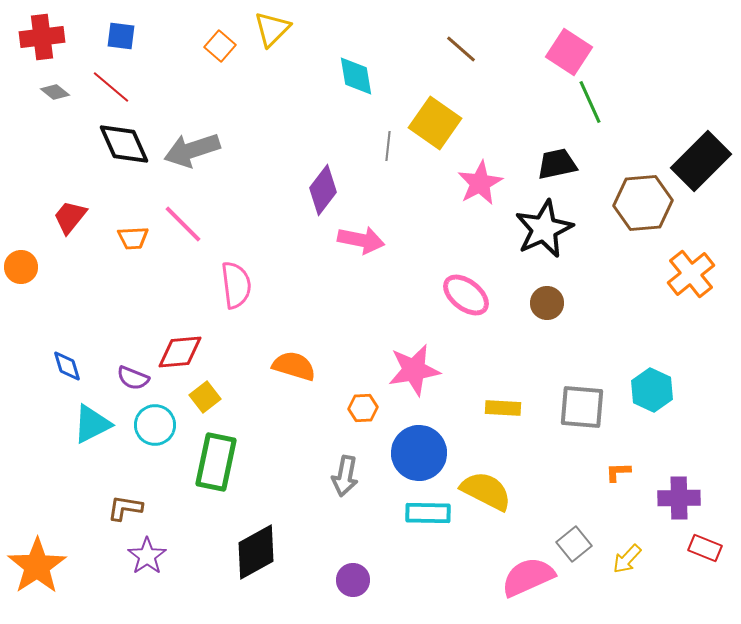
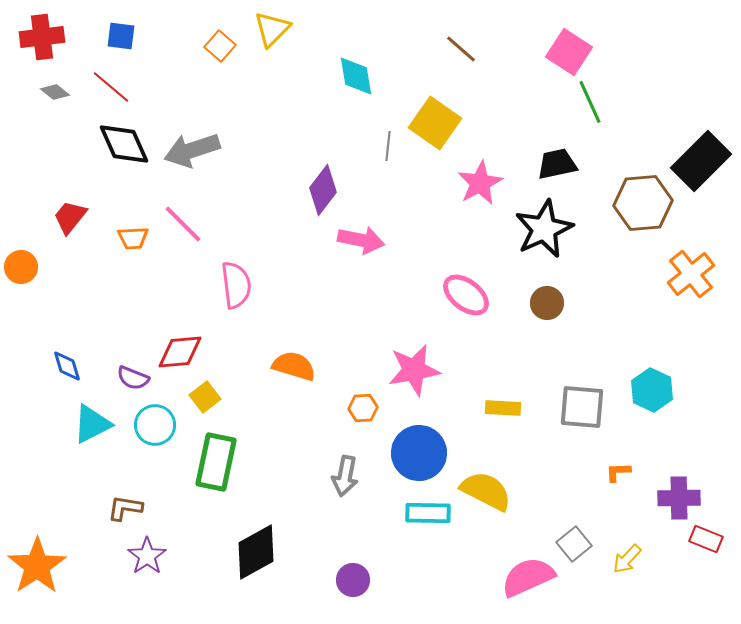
red rectangle at (705, 548): moved 1 px right, 9 px up
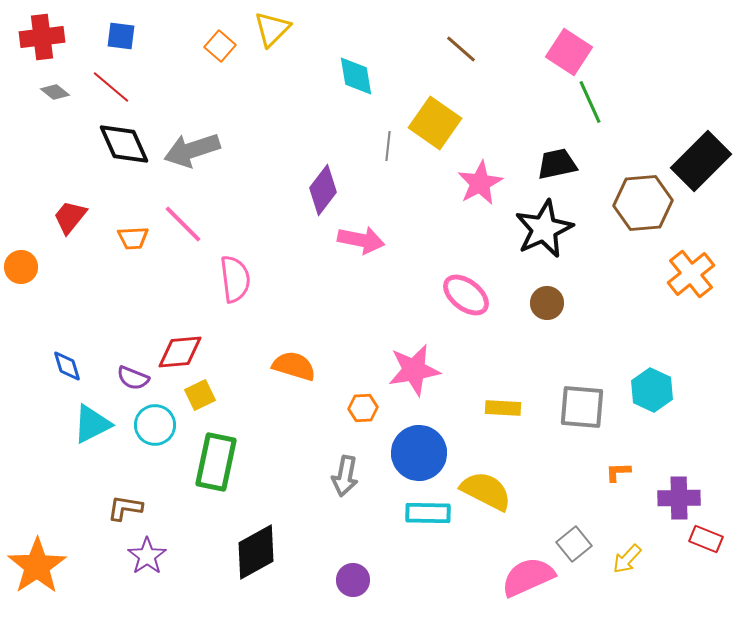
pink semicircle at (236, 285): moved 1 px left, 6 px up
yellow square at (205, 397): moved 5 px left, 2 px up; rotated 12 degrees clockwise
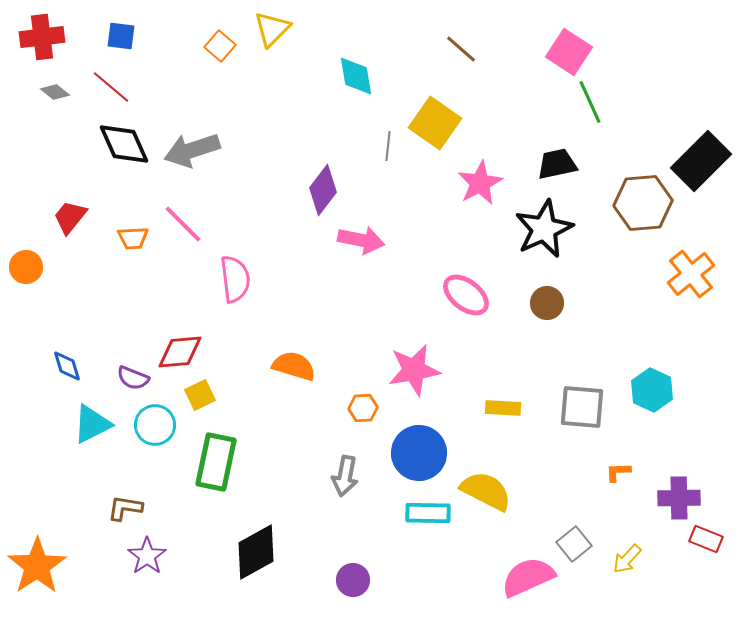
orange circle at (21, 267): moved 5 px right
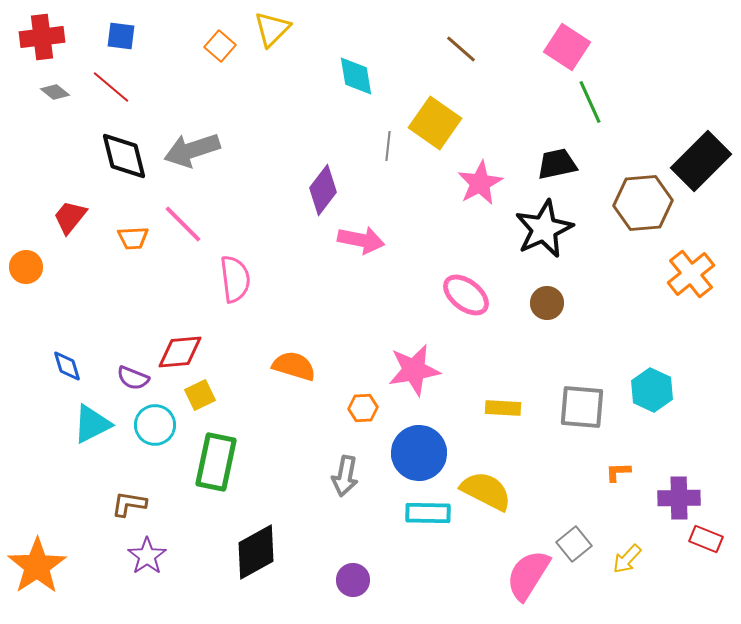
pink square at (569, 52): moved 2 px left, 5 px up
black diamond at (124, 144): moved 12 px down; rotated 10 degrees clockwise
brown L-shape at (125, 508): moved 4 px right, 4 px up
pink semicircle at (528, 577): moved 2 px up; rotated 34 degrees counterclockwise
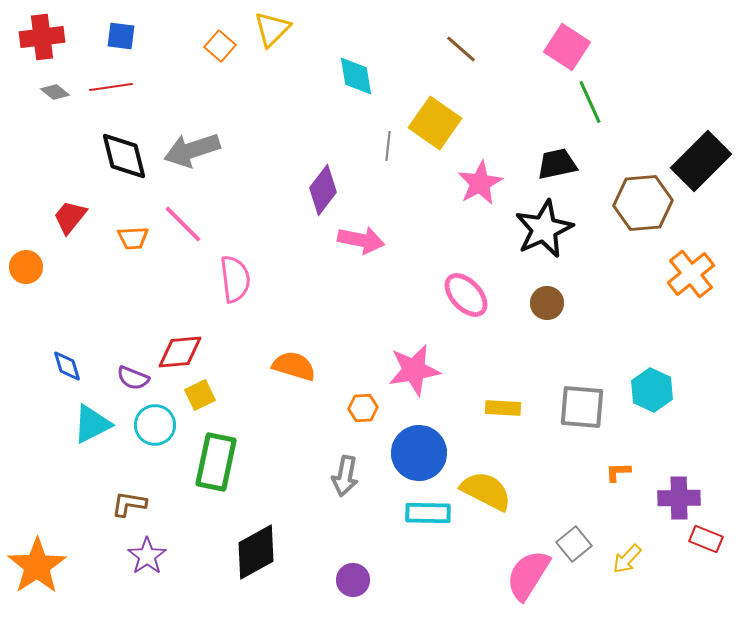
red line at (111, 87): rotated 48 degrees counterclockwise
pink ellipse at (466, 295): rotated 9 degrees clockwise
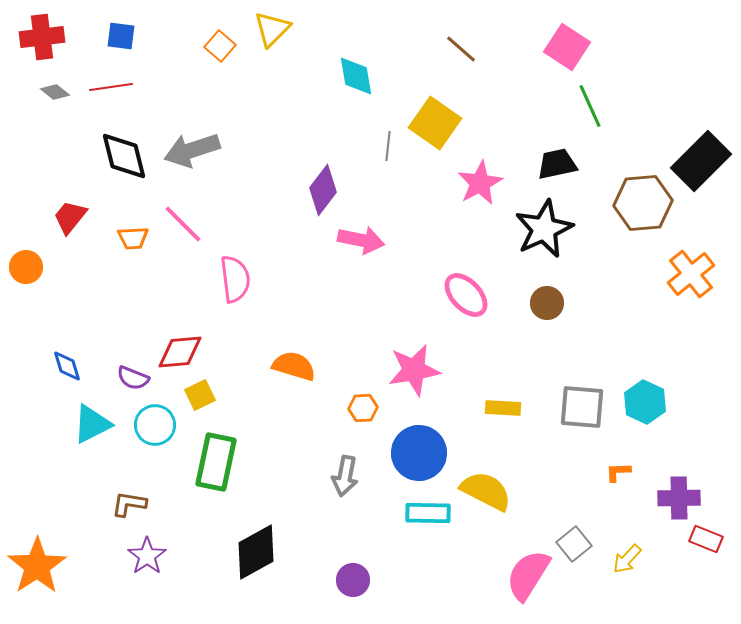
green line at (590, 102): moved 4 px down
cyan hexagon at (652, 390): moved 7 px left, 12 px down
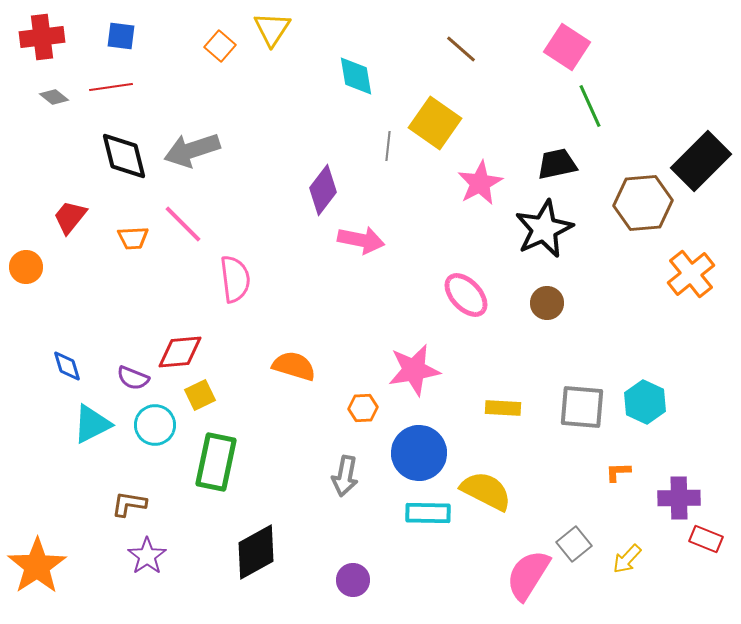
yellow triangle at (272, 29): rotated 12 degrees counterclockwise
gray diamond at (55, 92): moved 1 px left, 5 px down
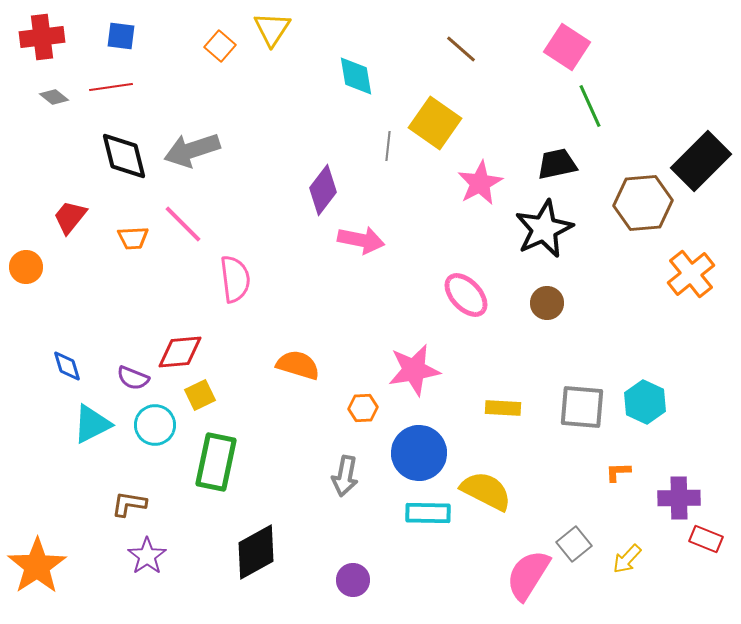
orange semicircle at (294, 366): moved 4 px right, 1 px up
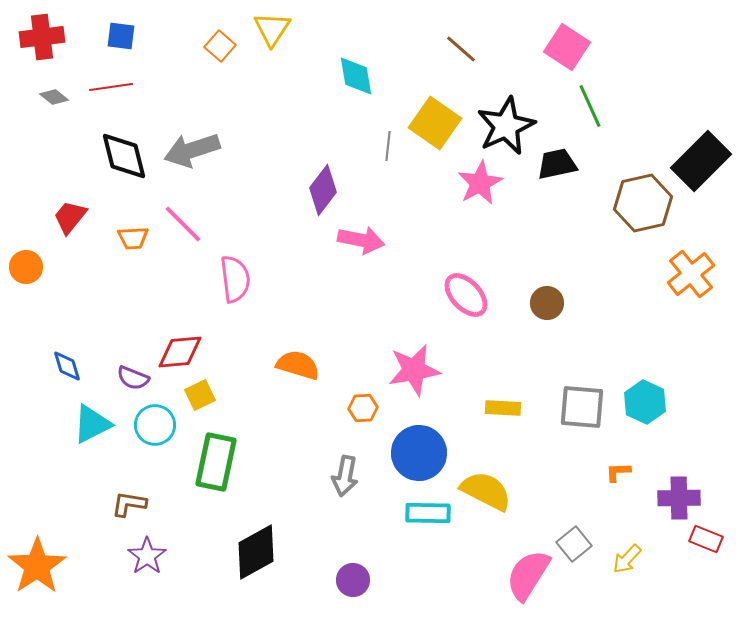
brown hexagon at (643, 203): rotated 8 degrees counterclockwise
black star at (544, 229): moved 38 px left, 103 px up
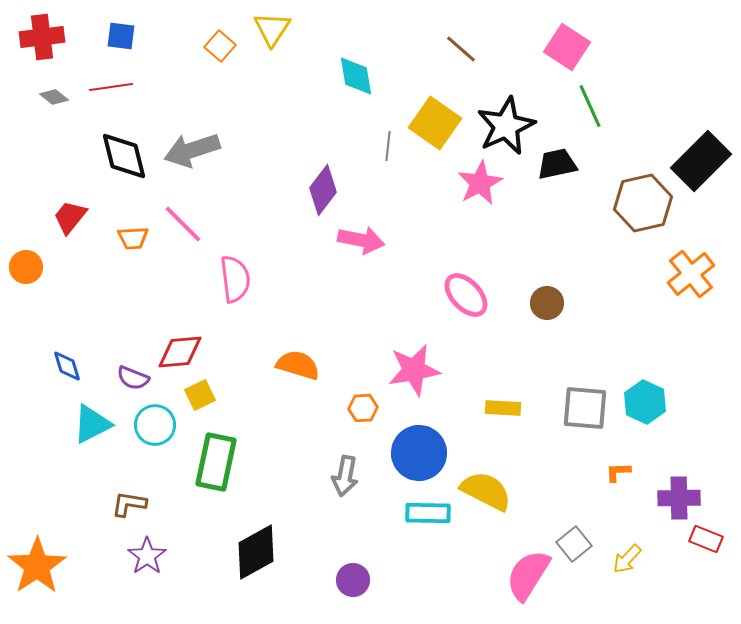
gray square at (582, 407): moved 3 px right, 1 px down
